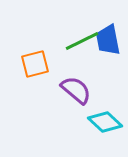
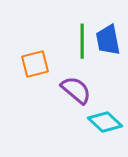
green line: rotated 64 degrees counterclockwise
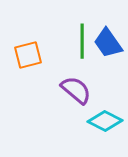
blue trapezoid: moved 3 px down; rotated 24 degrees counterclockwise
orange square: moved 7 px left, 9 px up
cyan diamond: moved 1 px up; rotated 16 degrees counterclockwise
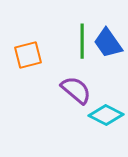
cyan diamond: moved 1 px right, 6 px up
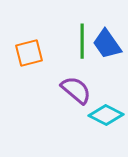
blue trapezoid: moved 1 px left, 1 px down
orange square: moved 1 px right, 2 px up
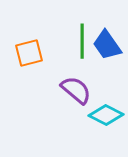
blue trapezoid: moved 1 px down
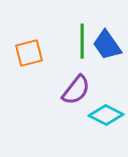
purple semicircle: rotated 88 degrees clockwise
